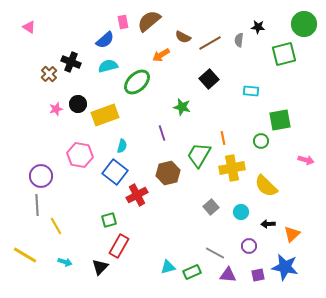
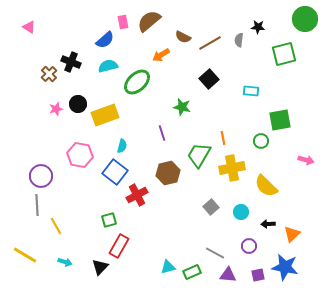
green circle at (304, 24): moved 1 px right, 5 px up
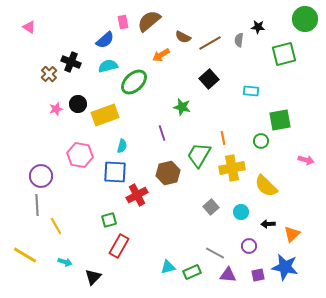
green ellipse at (137, 82): moved 3 px left
blue square at (115, 172): rotated 35 degrees counterclockwise
black triangle at (100, 267): moved 7 px left, 10 px down
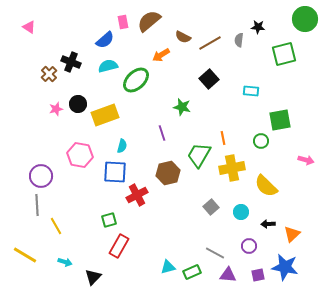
green ellipse at (134, 82): moved 2 px right, 2 px up
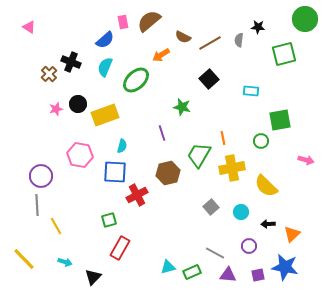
cyan semicircle at (108, 66): moved 3 px left, 1 px down; rotated 54 degrees counterclockwise
red rectangle at (119, 246): moved 1 px right, 2 px down
yellow line at (25, 255): moved 1 px left, 4 px down; rotated 15 degrees clockwise
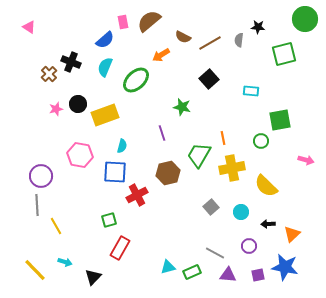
yellow line at (24, 259): moved 11 px right, 11 px down
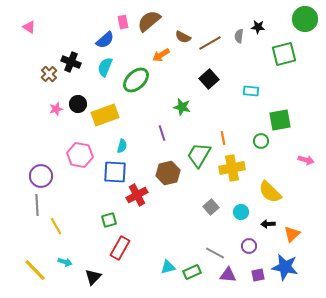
gray semicircle at (239, 40): moved 4 px up
yellow semicircle at (266, 186): moved 4 px right, 6 px down
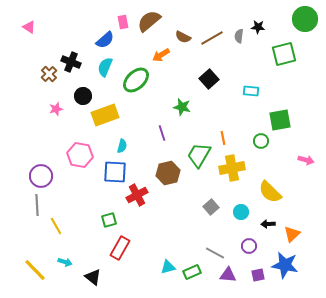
brown line at (210, 43): moved 2 px right, 5 px up
black circle at (78, 104): moved 5 px right, 8 px up
blue star at (285, 267): moved 2 px up
black triangle at (93, 277): rotated 36 degrees counterclockwise
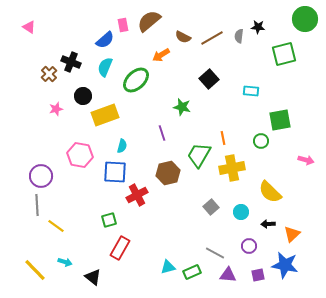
pink rectangle at (123, 22): moved 3 px down
yellow line at (56, 226): rotated 24 degrees counterclockwise
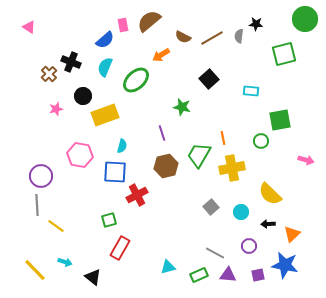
black star at (258, 27): moved 2 px left, 3 px up
brown hexagon at (168, 173): moved 2 px left, 7 px up
yellow semicircle at (270, 192): moved 2 px down
green rectangle at (192, 272): moved 7 px right, 3 px down
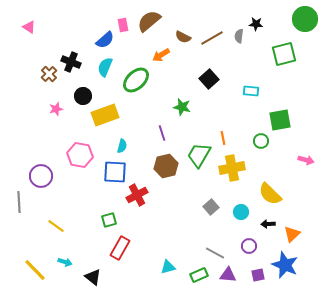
gray line at (37, 205): moved 18 px left, 3 px up
blue star at (285, 265): rotated 12 degrees clockwise
